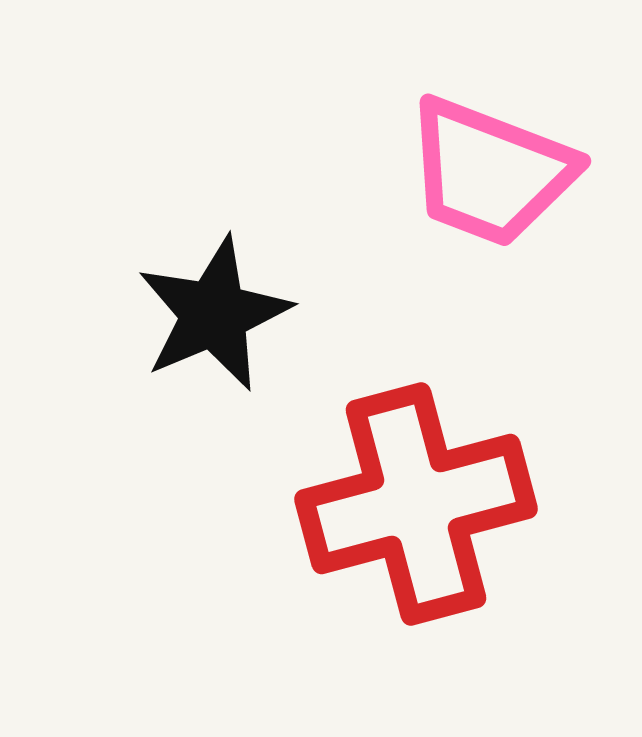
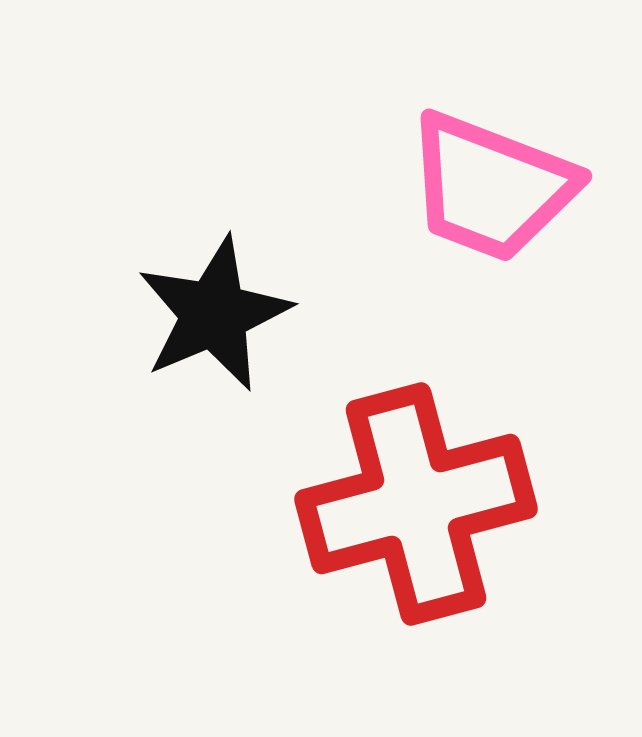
pink trapezoid: moved 1 px right, 15 px down
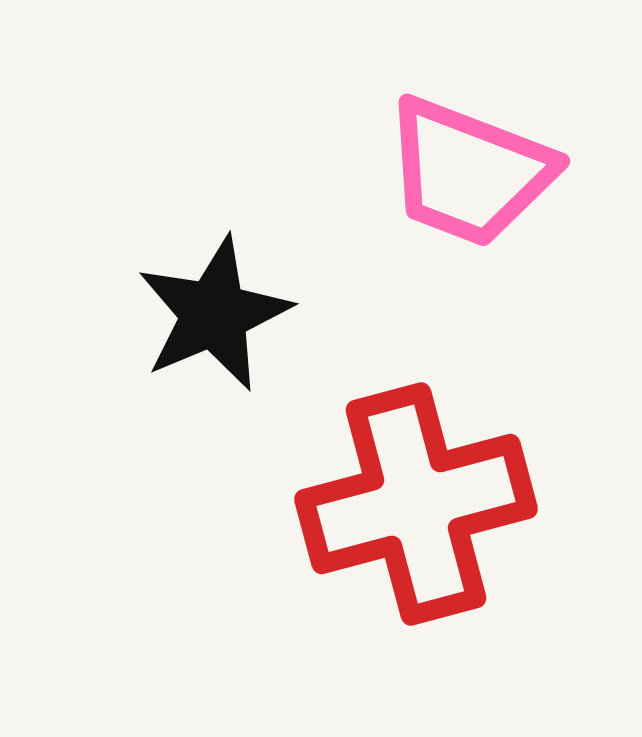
pink trapezoid: moved 22 px left, 15 px up
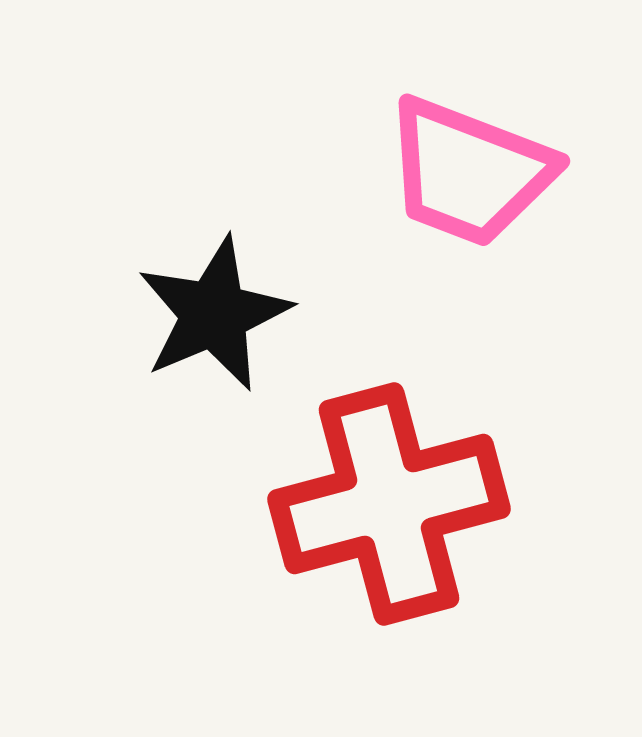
red cross: moved 27 px left
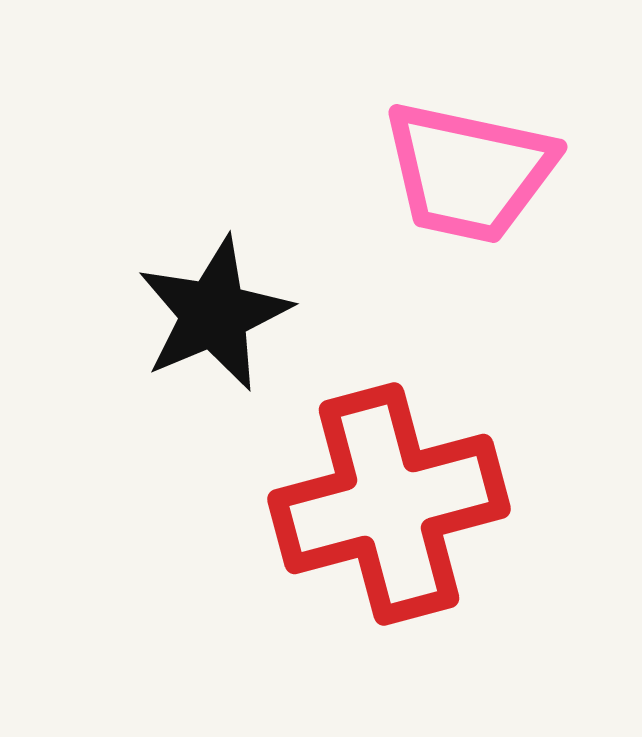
pink trapezoid: rotated 9 degrees counterclockwise
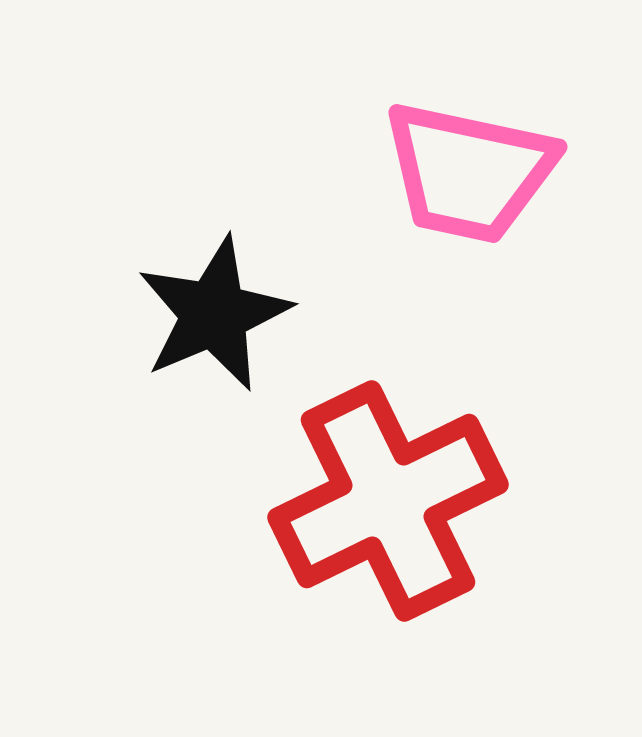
red cross: moved 1 px left, 3 px up; rotated 11 degrees counterclockwise
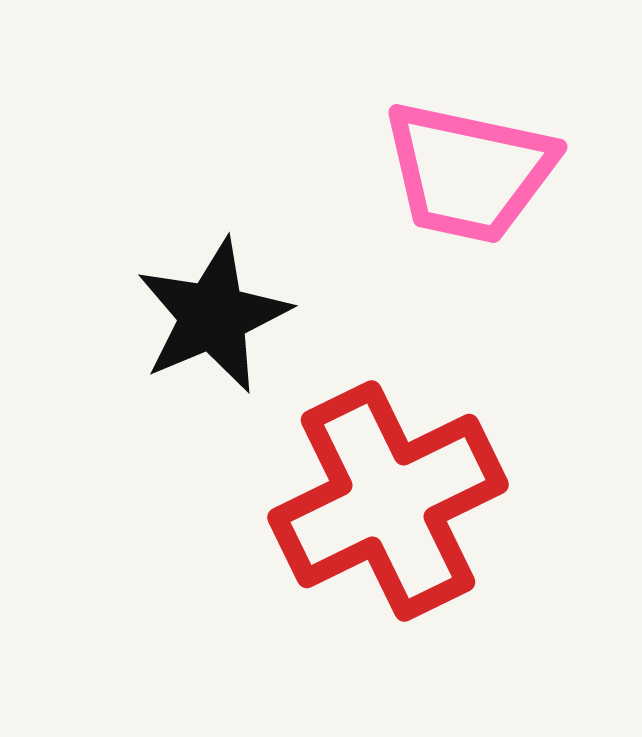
black star: moved 1 px left, 2 px down
